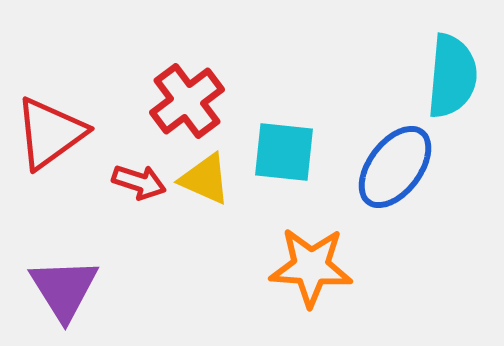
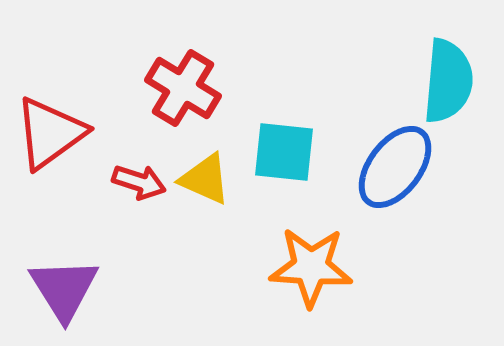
cyan semicircle: moved 4 px left, 5 px down
red cross: moved 4 px left, 13 px up; rotated 22 degrees counterclockwise
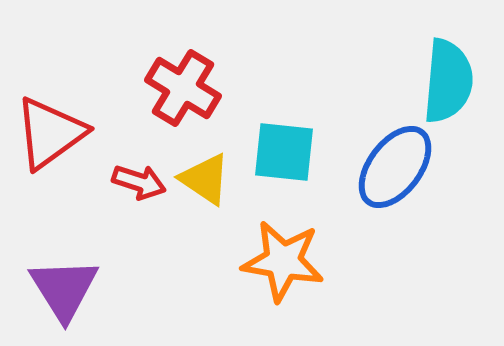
yellow triangle: rotated 10 degrees clockwise
orange star: moved 28 px left, 6 px up; rotated 6 degrees clockwise
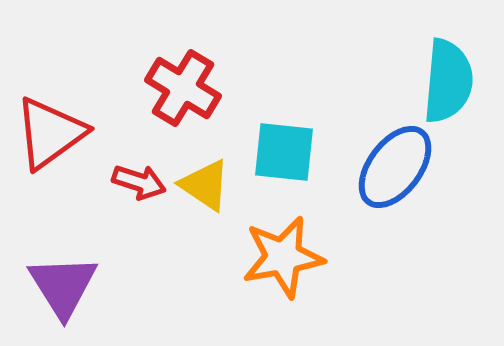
yellow triangle: moved 6 px down
orange star: moved 4 px up; rotated 20 degrees counterclockwise
purple triangle: moved 1 px left, 3 px up
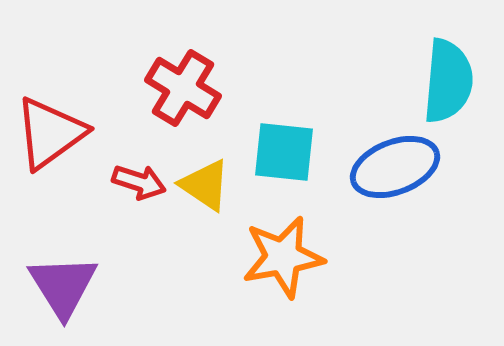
blue ellipse: rotated 32 degrees clockwise
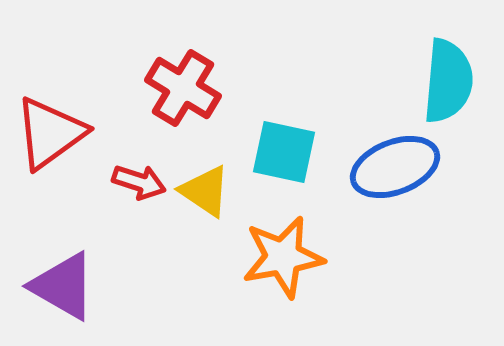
cyan square: rotated 6 degrees clockwise
yellow triangle: moved 6 px down
purple triangle: rotated 28 degrees counterclockwise
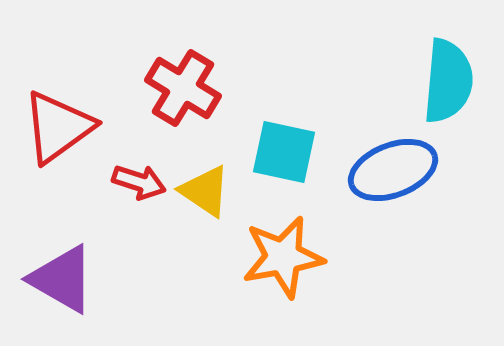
red triangle: moved 8 px right, 6 px up
blue ellipse: moved 2 px left, 3 px down
purple triangle: moved 1 px left, 7 px up
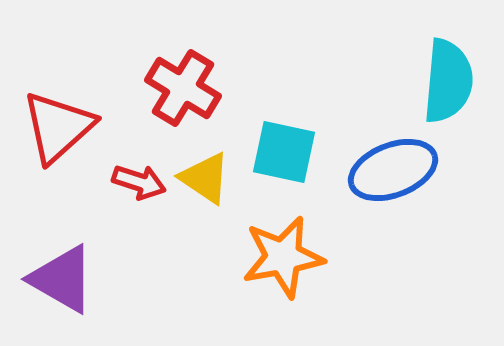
red triangle: rotated 6 degrees counterclockwise
yellow triangle: moved 13 px up
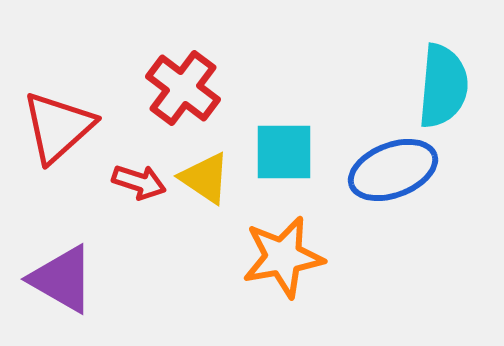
cyan semicircle: moved 5 px left, 5 px down
red cross: rotated 6 degrees clockwise
cyan square: rotated 12 degrees counterclockwise
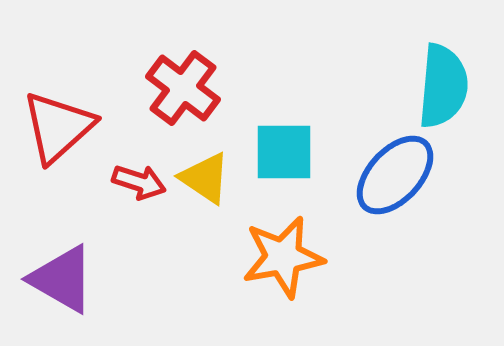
blue ellipse: moved 2 px right, 5 px down; rotated 26 degrees counterclockwise
